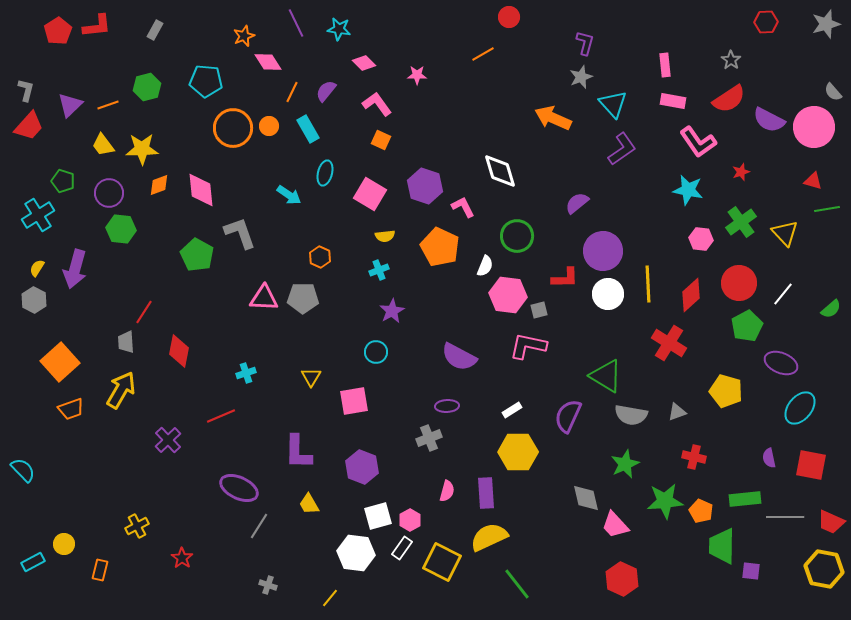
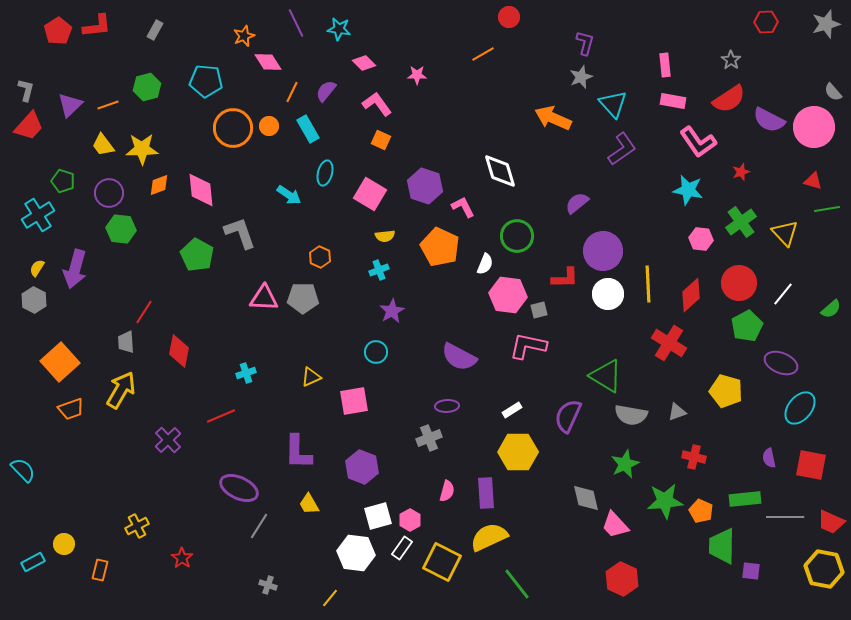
white semicircle at (485, 266): moved 2 px up
yellow triangle at (311, 377): rotated 35 degrees clockwise
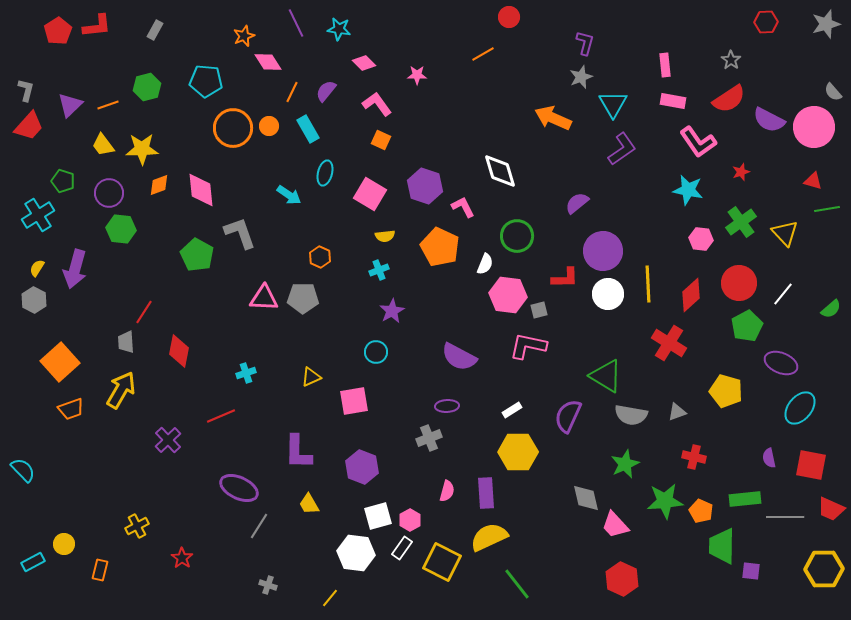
cyan triangle at (613, 104): rotated 12 degrees clockwise
red trapezoid at (831, 522): moved 13 px up
yellow hexagon at (824, 569): rotated 12 degrees counterclockwise
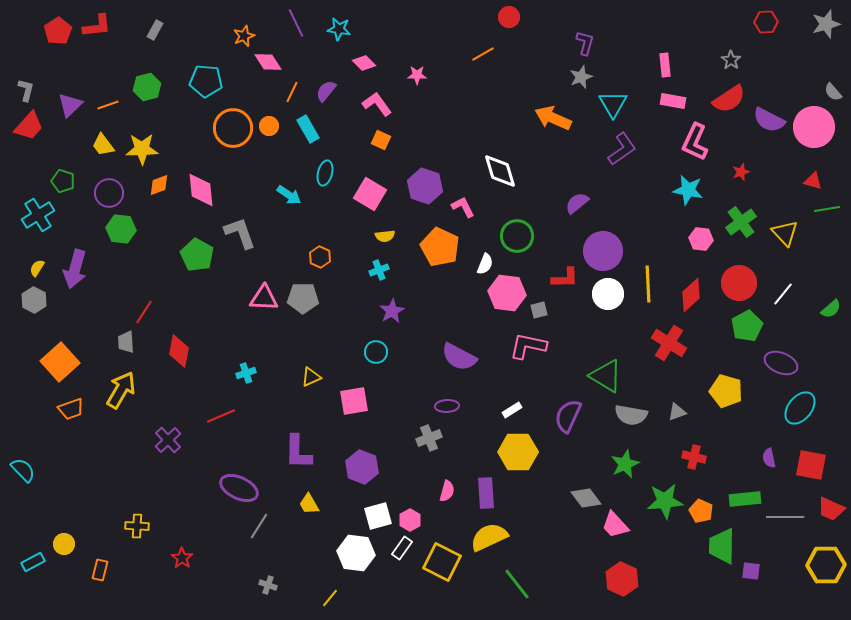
pink L-shape at (698, 142): moved 3 px left; rotated 60 degrees clockwise
pink hexagon at (508, 295): moved 1 px left, 2 px up
gray diamond at (586, 498): rotated 24 degrees counterclockwise
yellow cross at (137, 526): rotated 30 degrees clockwise
yellow hexagon at (824, 569): moved 2 px right, 4 px up
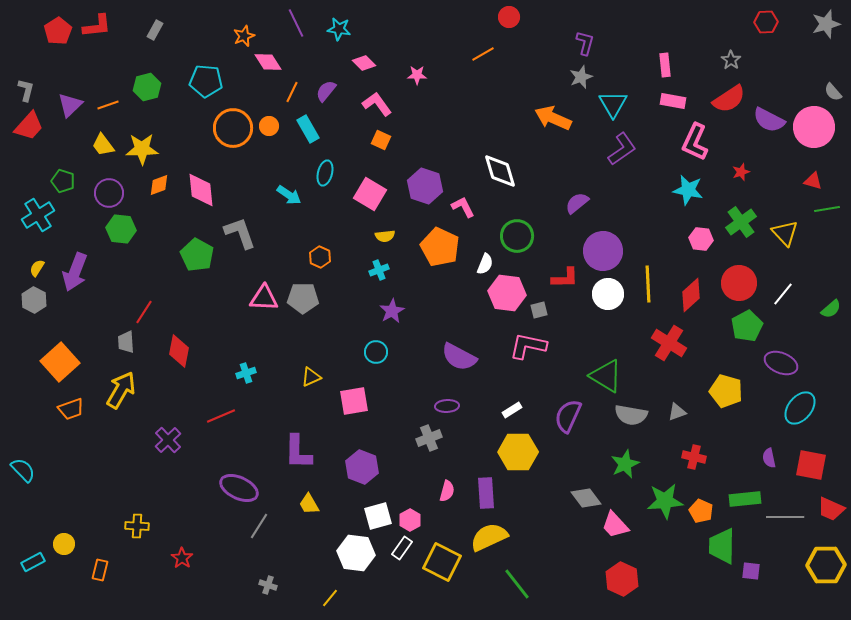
purple arrow at (75, 269): moved 3 px down; rotated 6 degrees clockwise
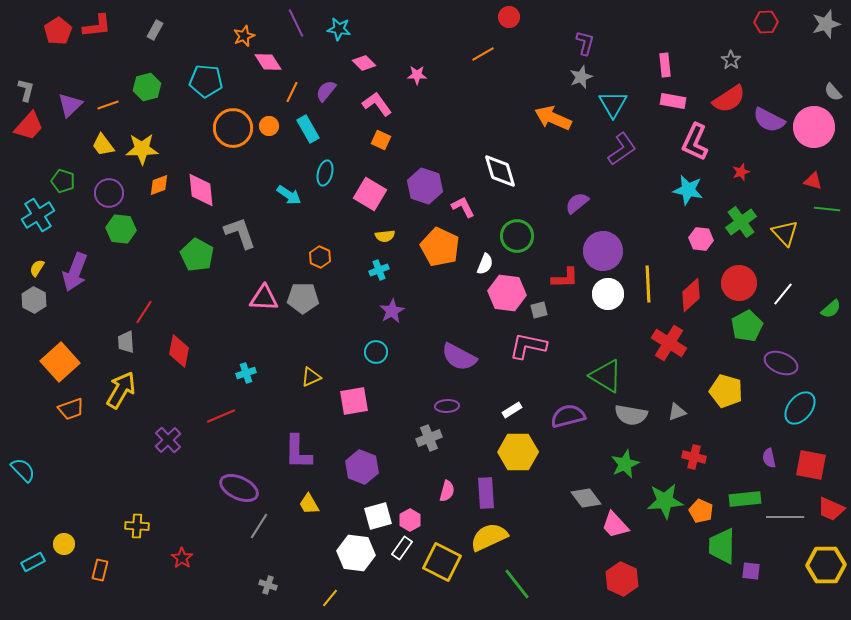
green line at (827, 209): rotated 15 degrees clockwise
purple semicircle at (568, 416): rotated 52 degrees clockwise
